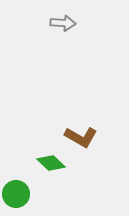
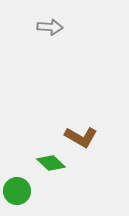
gray arrow: moved 13 px left, 4 px down
green circle: moved 1 px right, 3 px up
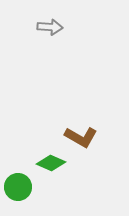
green diamond: rotated 20 degrees counterclockwise
green circle: moved 1 px right, 4 px up
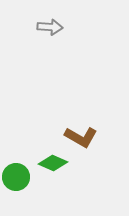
green diamond: moved 2 px right
green circle: moved 2 px left, 10 px up
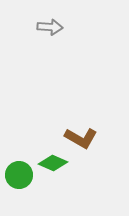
brown L-shape: moved 1 px down
green circle: moved 3 px right, 2 px up
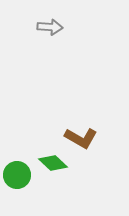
green diamond: rotated 20 degrees clockwise
green circle: moved 2 px left
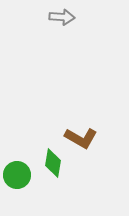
gray arrow: moved 12 px right, 10 px up
green diamond: rotated 56 degrees clockwise
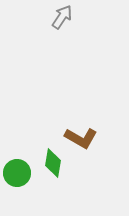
gray arrow: rotated 60 degrees counterclockwise
green circle: moved 2 px up
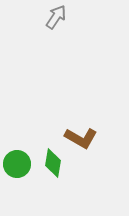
gray arrow: moved 6 px left
green circle: moved 9 px up
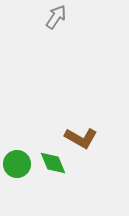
green diamond: rotated 32 degrees counterclockwise
